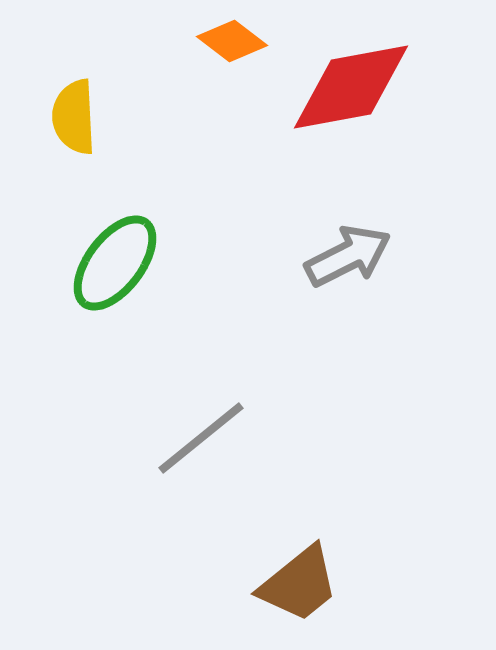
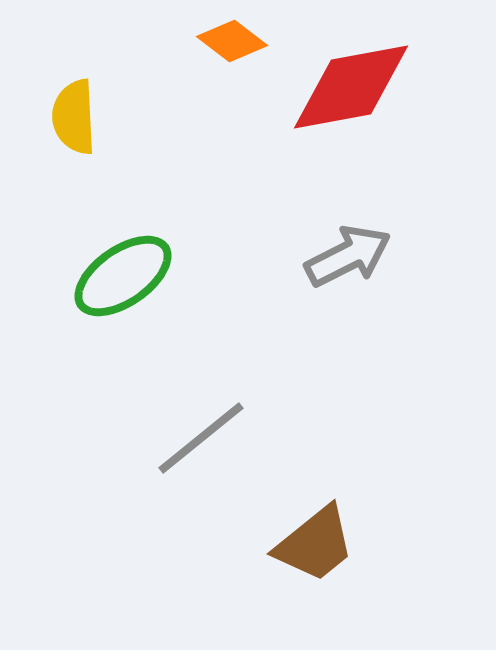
green ellipse: moved 8 px right, 13 px down; rotated 18 degrees clockwise
brown trapezoid: moved 16 px right, 40 px up
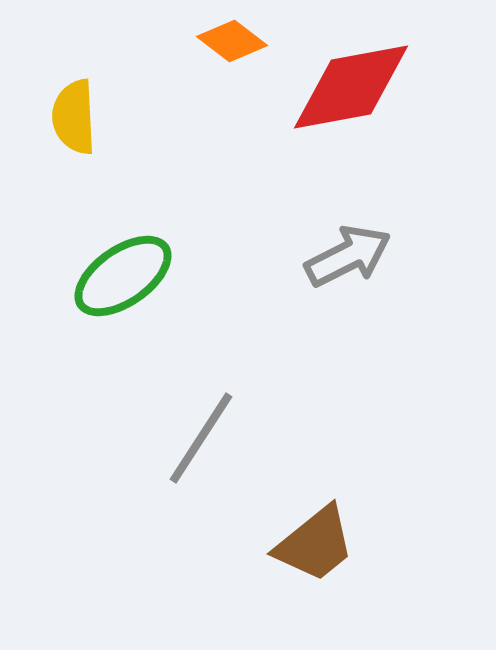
gray line: rotated 18 degrees counterclockwise
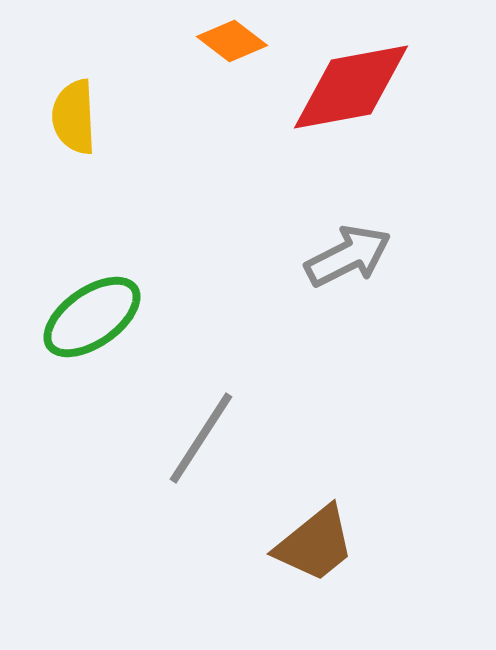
green ellipse: moved 31 px left, 41 px down
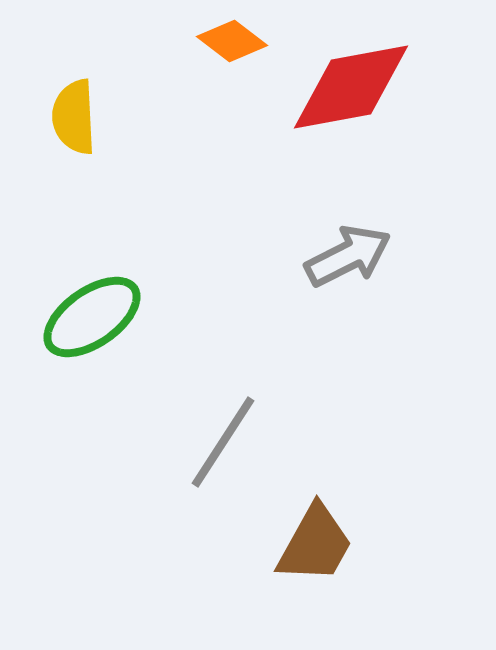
gray line: moved 22 px right, 4 px down
brown trapezoid: rotated 22 degrees counterclockwise
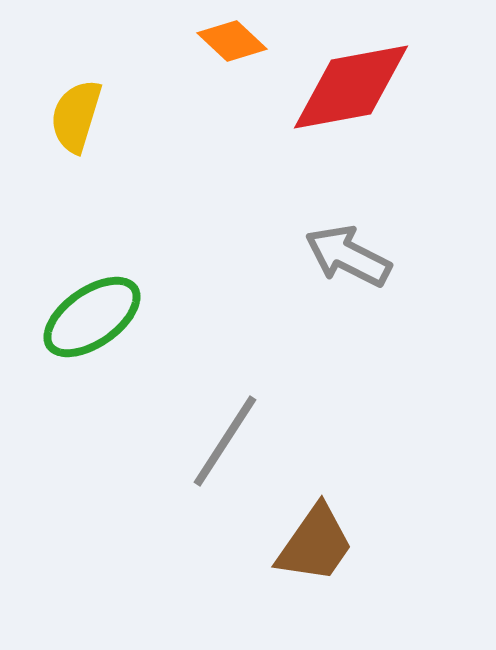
orange diamond: rotated 6 degrees clockwise
yellow semicircle: moved 2 px right, 1 px up; rotated 20 degrees clockwise
gray arrow: rotated 126 degrees counterclockwise
gray line: moved 2 px right, 1 px up
brown trapezoid: rotated 6 degrees clockwise
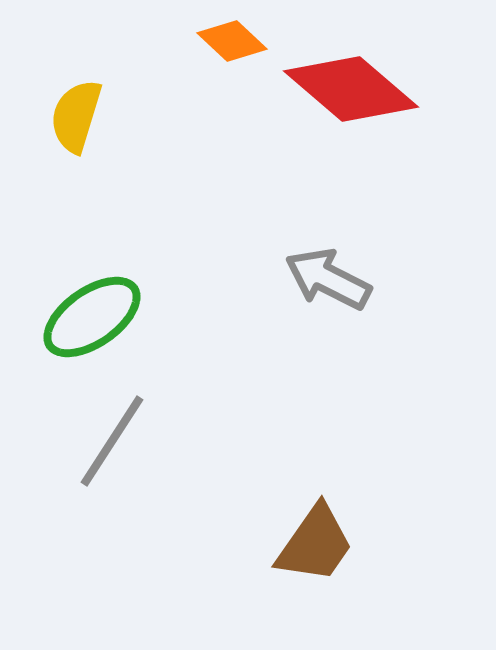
red diamond: moved 2 px down; rotated 51 degrees clockwise
gray arrow: moved 20 px left, 23 px down
gray line: moved 113 px left
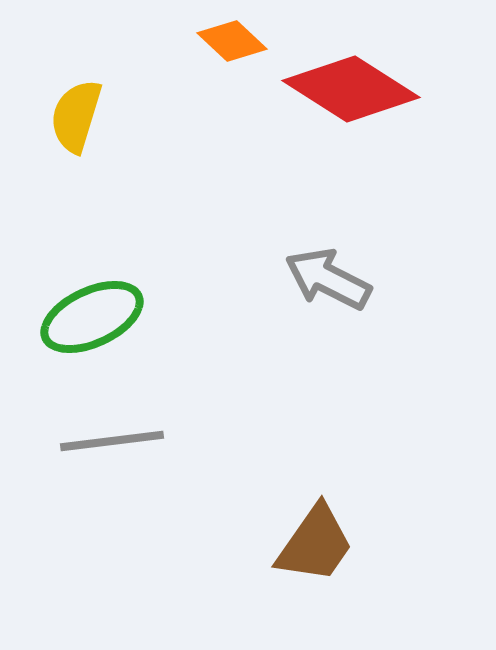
red diamond: rotated 8 degrees counterclockwise
green ellipse: rotated 10 degrees clockwise
gray line: rotated 50 degrees clockwise
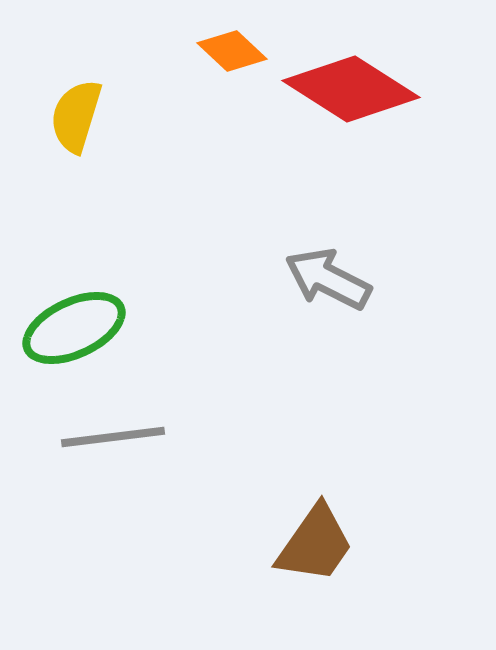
orange diamond: moved 10 px down
green ellipse: moved 18 px left, 11 px down
gray line: moved 1 px right, 4 px up
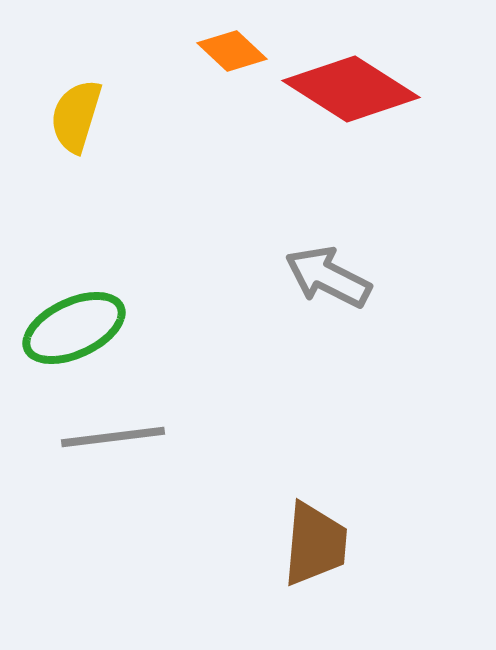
gray arrow: moved 2 px up
brown trapezoid: rotated 30 degrees counterclockwise
